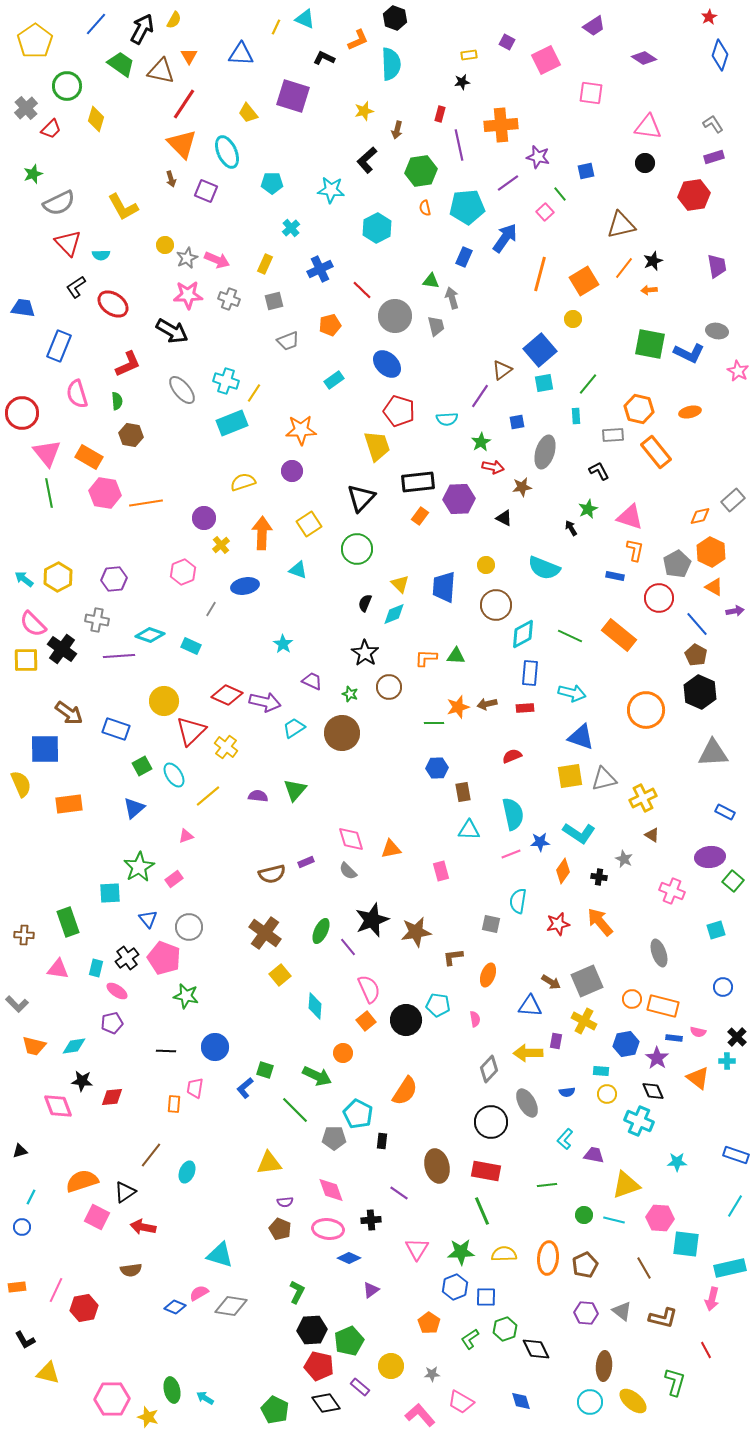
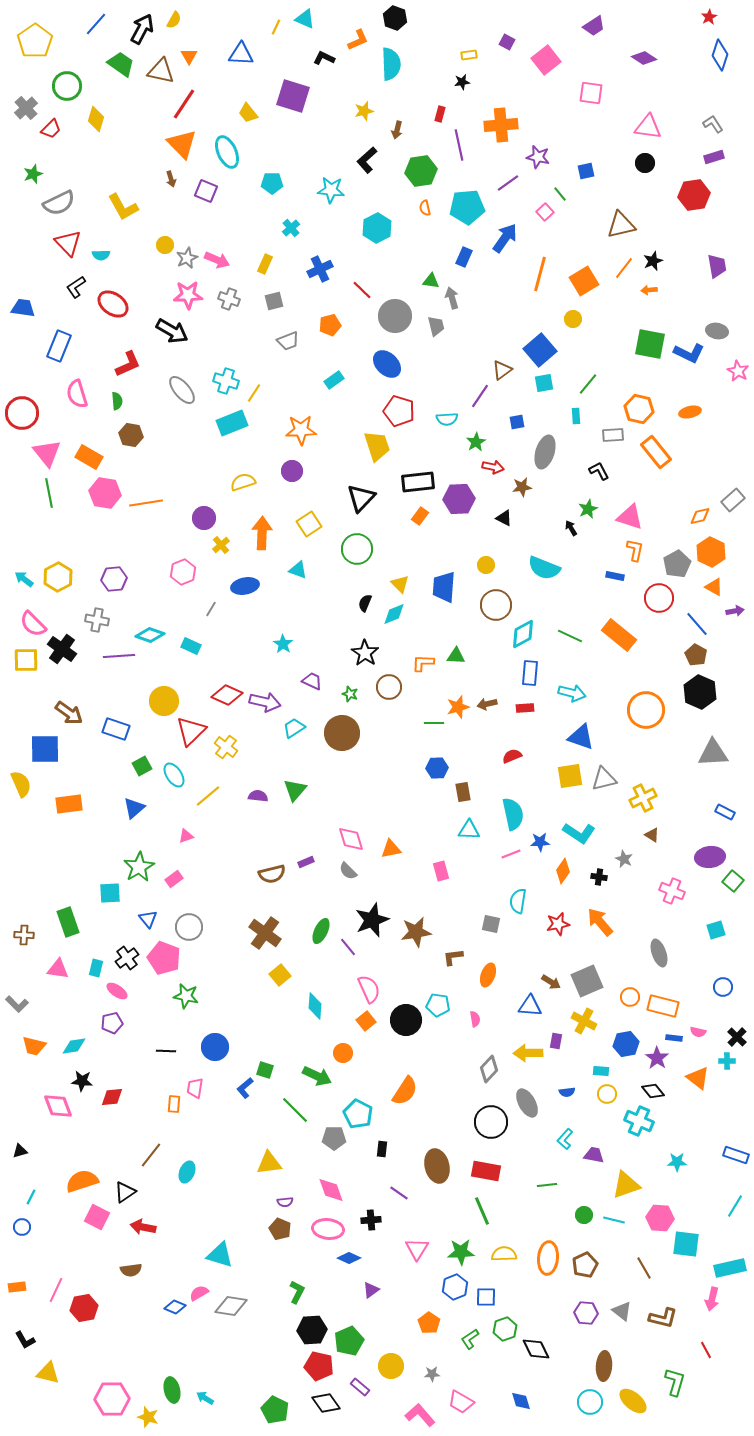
pink square at (546, 60): rotated 12 degrees counterclockwise
green star at (481, 442): moved 5 px left
orange L-shape at (426, 658): moved 3 px left, 5 px down
orange circle at (632, 999): moved 2 px left, 2 px up
black diamond at (653, 1091): rotated 15 degrees counterclockwise
black rectangle at (382, 1141): moved 8 px down
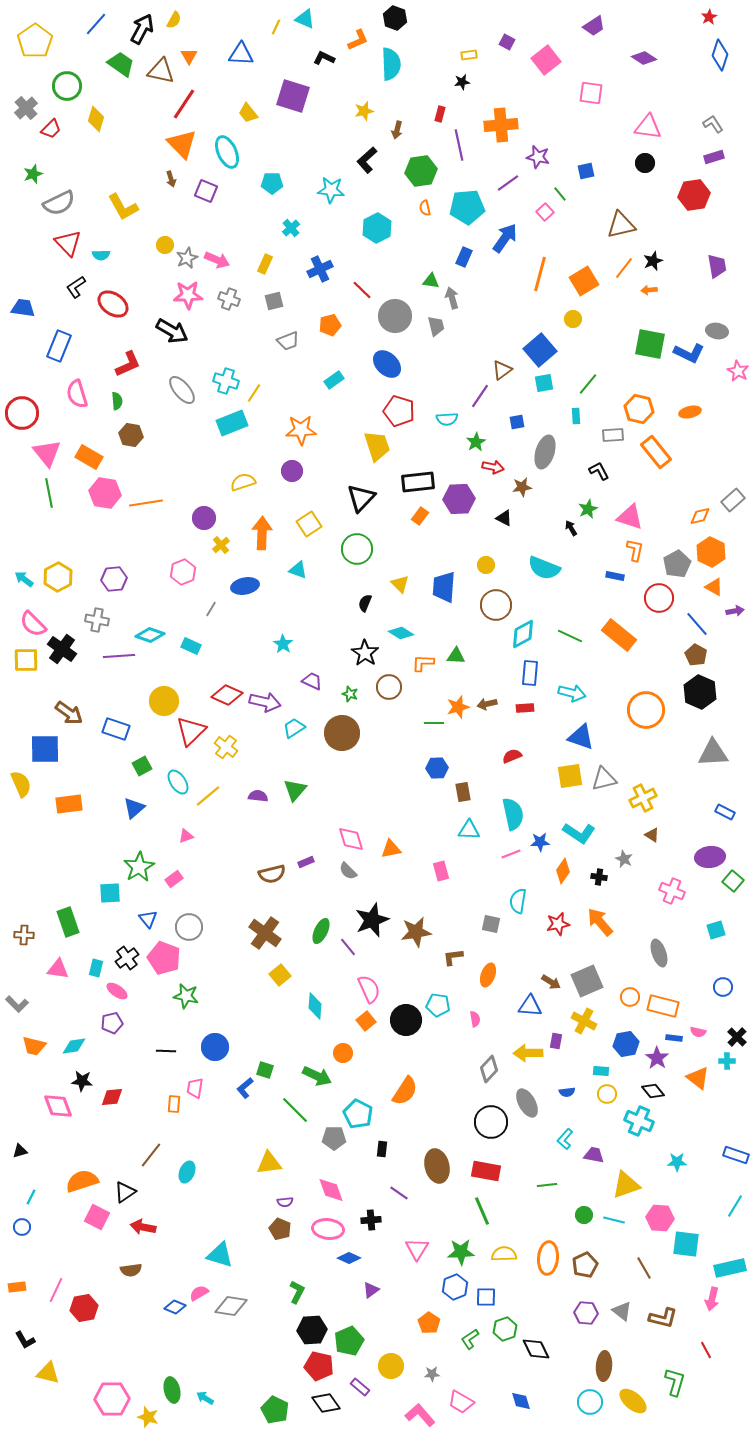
cyan diamond at (394, 614): moved 7 px right, 19 px down; rotated 55 degrees clockwise
cyan ellipse at (174, 775): moved 4 px right, 7 px down
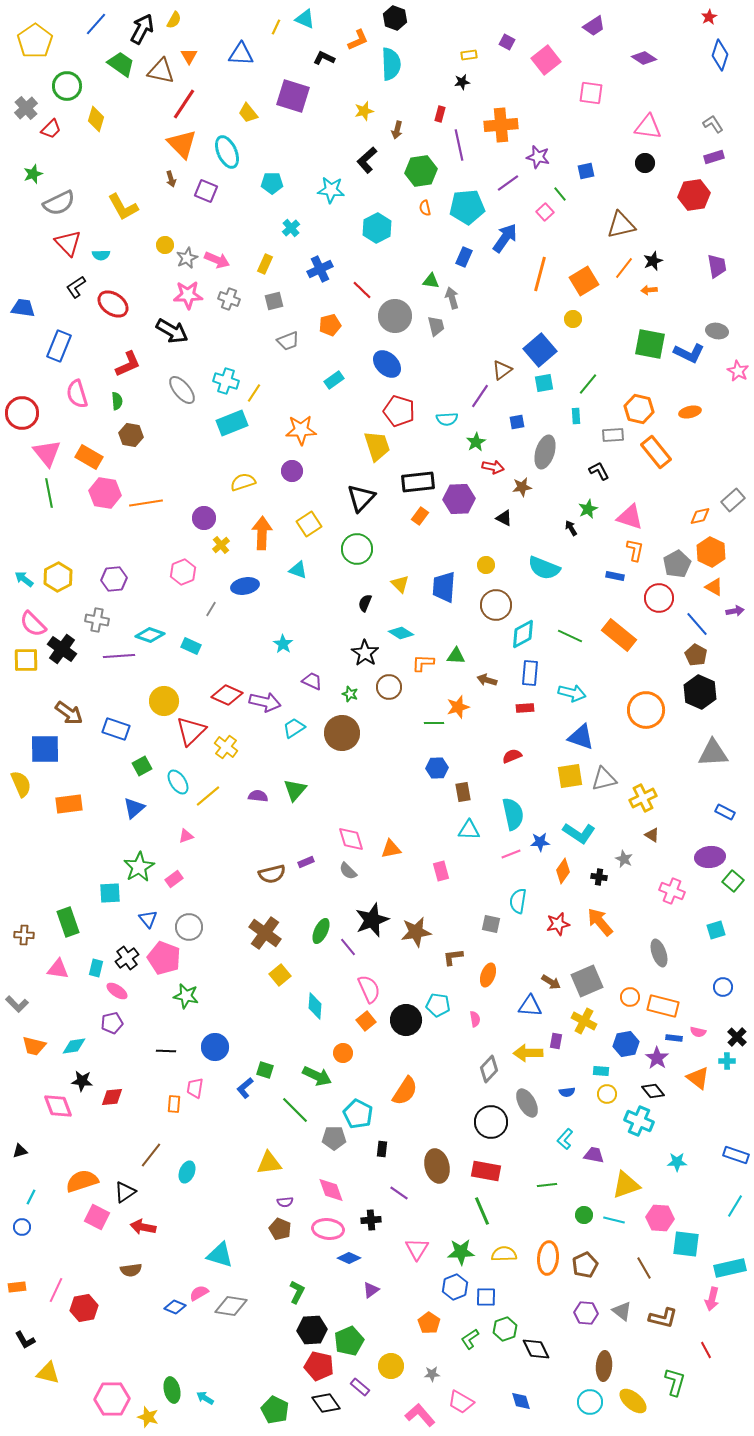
brown arrow at (487, 704): moved 24 px up; rotated 30 degrees clockwise
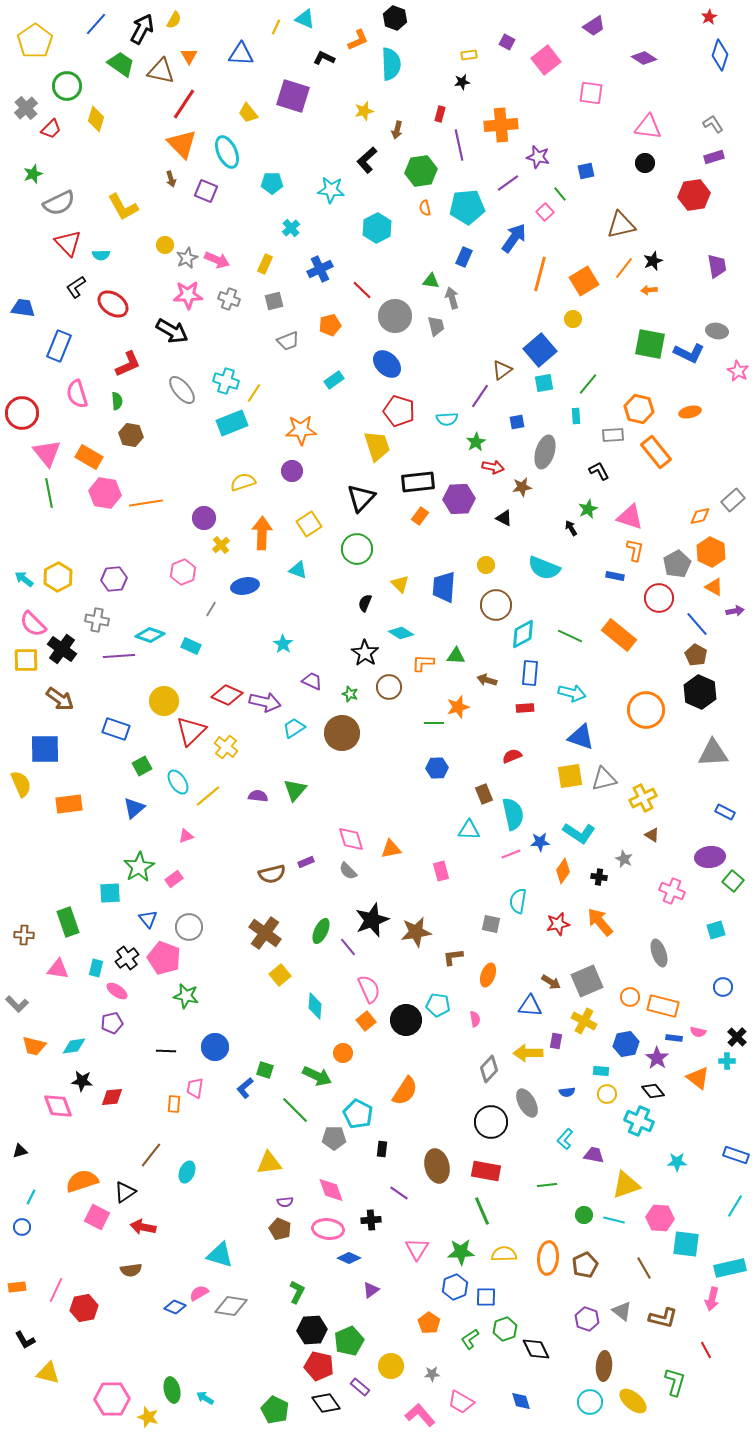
blue arrow at (505, 238): moved 9 px right
brown arrow at (69, 713): moved 9 px left, 14 px up
brown rectangle at (463, 792): moved 21 px right, 2 px down; rotated 12 degrees counterclockwise
purple hexagon at (586, 1313): moved 1 px right, 6 px down; rotated 15 degrees clockwise
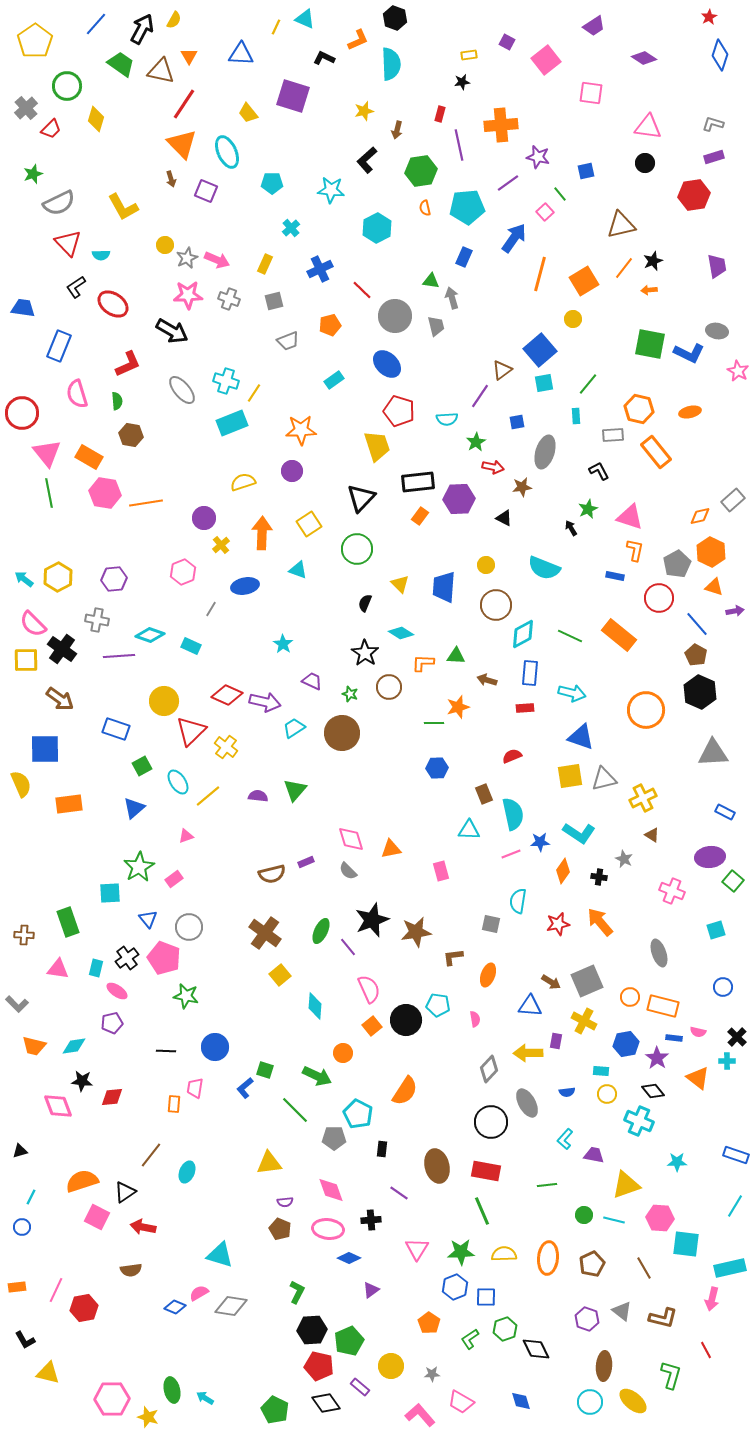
gray L-shape at (713, 124): rotated 40 degrees counterclockwise
orange triangle at (714, 587): rotated 12 degrees counterclockwise
orange square at (366, 1021): moved 6 px right, 5 px down
brown pentagon at (585, 1265): moved 7 px right, 1 px up
green L-shape at (675, 1382): moved 4 px left, 7 px up
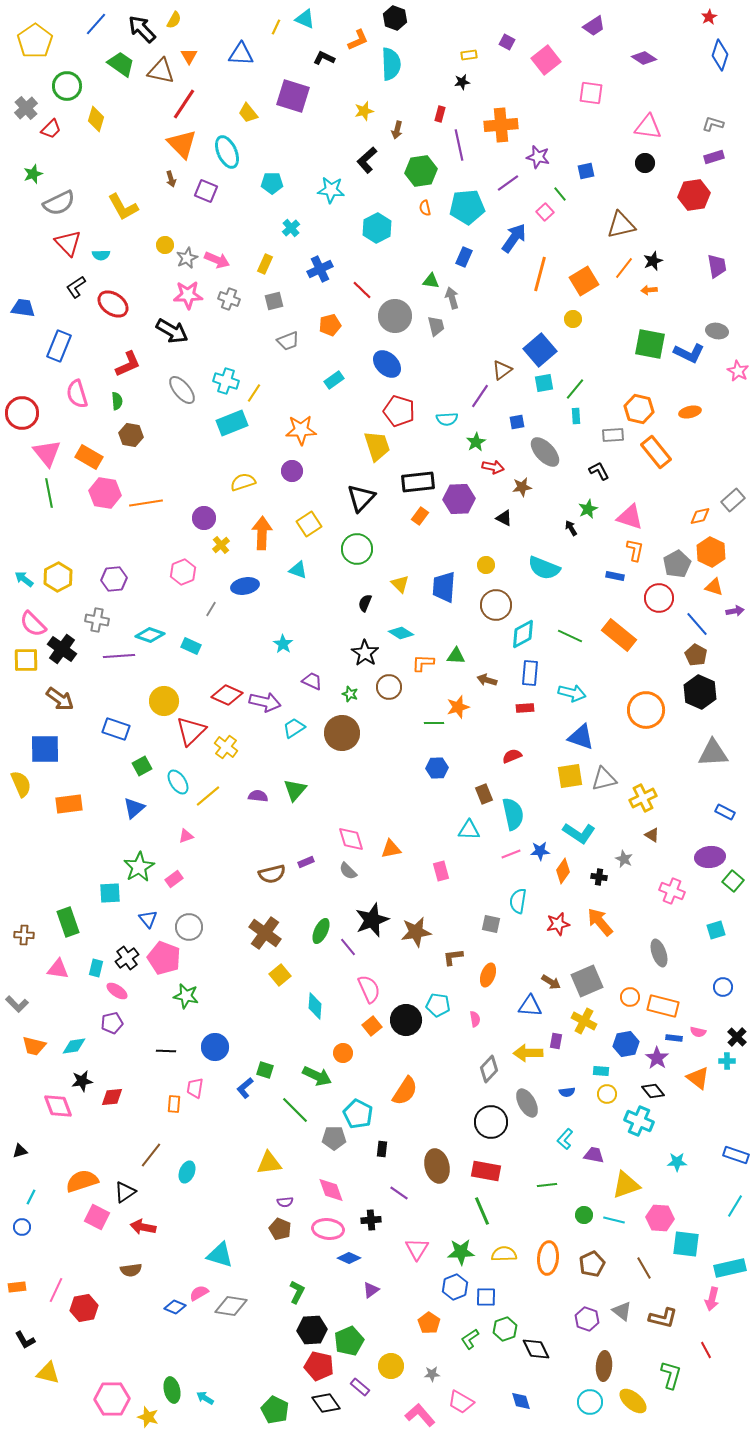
black arrow at (142, 29): rotated 72 degrees counterclockwise
green line at (588, 384): moved 13 px left, 5 px down
gray ellipse at (545, 452): rotated 60 degrees counterclockwise
blue star at (540, 842): moved 9 px down
black star at (82, 1081): rotated 15 degrees counterclockwise
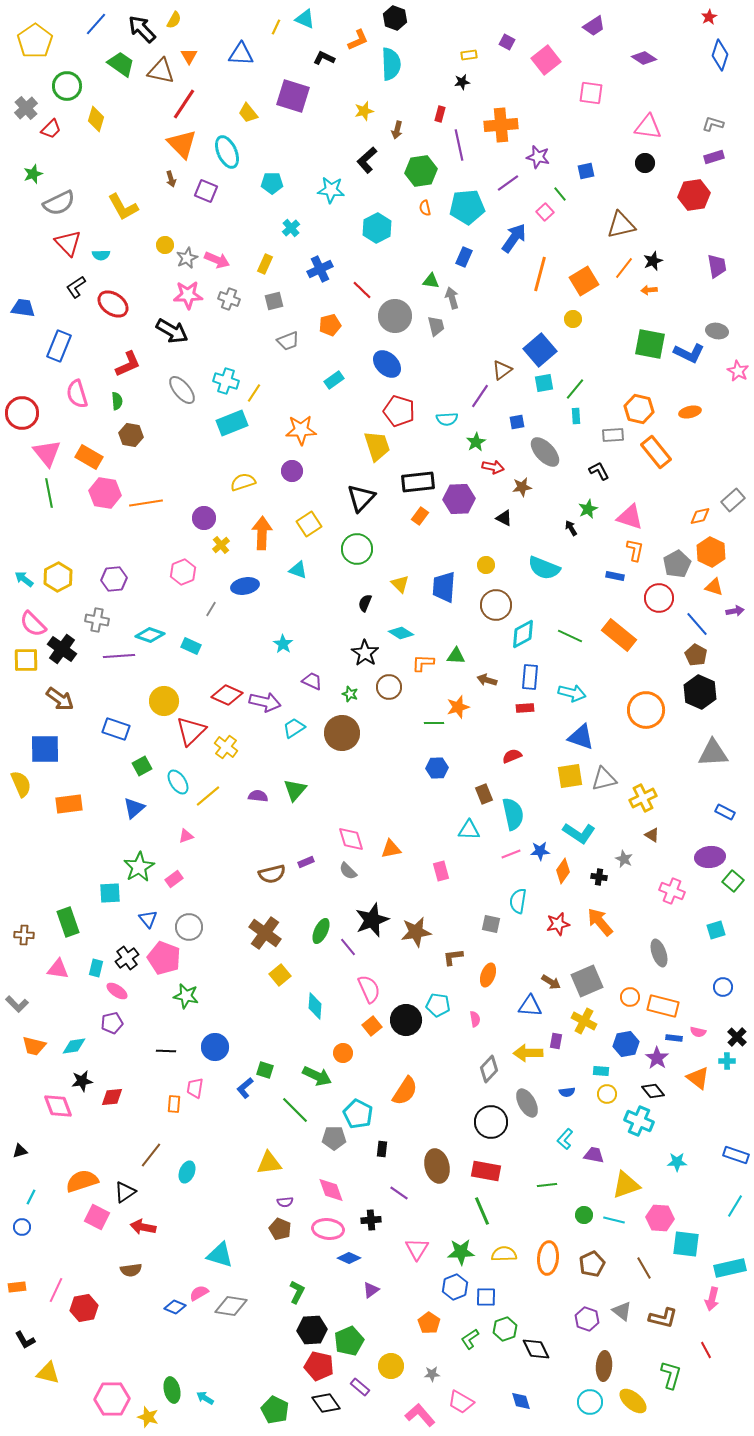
blue rectangle at (530, 673): moved 4 px down
